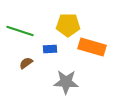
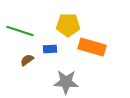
brown semicircle: moved 1 px right, 3 px up
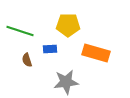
orange rectangle: moved 4 px right, 6 px down
brown semicircle: rotated 72 degrees counterclockwise
gray star: rotated 10 degrees counterclockwise
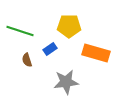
yellow pentagon: moved 1 px right, 1 px down
blue rectangle: rotated 32 degrees counterclockwise
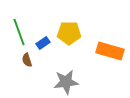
yellow pentagon: moved 7 px down
green line: moved 1 px left, 1 px down; rotated 52 degrees clockwise
blue rectangle: moved 7 px left, 6 px up
orange rectangle: moved 14 px right, 2 px up
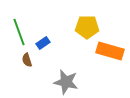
yellow pentagon: moved 18 px right, 6 px up
gray star: rotated 20 degrees clockwise
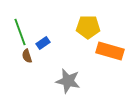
yellow pentagon: moved 1 px right
green line: moved 1 px right
brown semicircle: moved 4 px up
gray star: moved 2 px right, 1 px up
